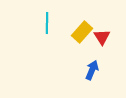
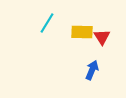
cyan line: rotated 30 degrees clockwise
yellow rectangle: rotated 50 degrees clockwise
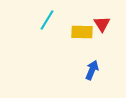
cyan line: moved 3 px up
red triangle: moved 13 px up
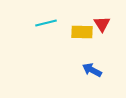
cyan line: moved 1 px left, 3 px down; rotated 45 degrees clockwise
blue arrow: rotated 84 degrees counterclockwise
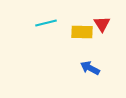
blue arrow: moved 2 px left, 2 px up
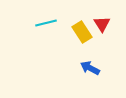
yellow rectangle: rotated 55 degrees clockwise
